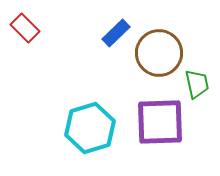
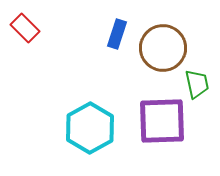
blue rectangle: moved 1 px right, 1 px down; rotated 28 degrees counterclockwise
brown circle: moved 4 px right, 5 px up
purple square: moved 2 px right, 1 px up
cyan hexagon: rotated 12 degrees counterclockwise
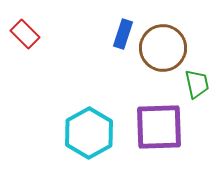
red rectangle: moved 6 px down
blue rectangle: moved 6 px right
purple square: moved 3 px left, 6 px down
cyan hexagon: moved 1 px left, 5 px down
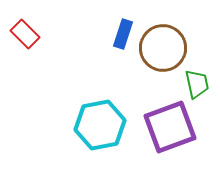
purple square: moved 11 px right; rotated 18 degrees counterclockwise
cyan hexagon: moved 11 px right, 8 px up; rotated 18 degrees clockwise
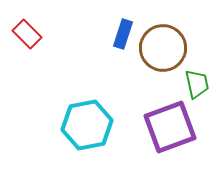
red rectangle: moved 2 px right
cyan hexagon: moved 13 px left
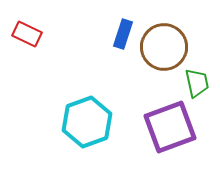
red rectangle: rotated 20 degrees counterclockwise
brown circle: moved 1 px right, 1 px up
green trapezoid: moved 1 px up
cyan hexagon: moved 3 px up; rotated 9 degrees counterclockwise
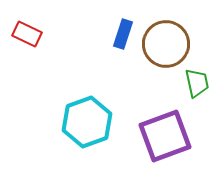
brown circle: moved 2 px right, 3 px up
purple square: moved 5 px left, 9 px down
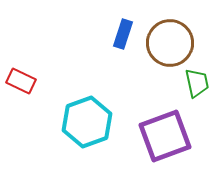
red rectangle: moved 6 px left, 47 px down
brown circle: moved 4 px right, 1 px up
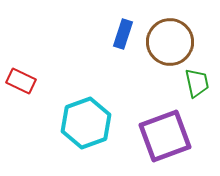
brown circle: moved 1 px up
cyan hexagon: moved 1 px left, 1 px down
